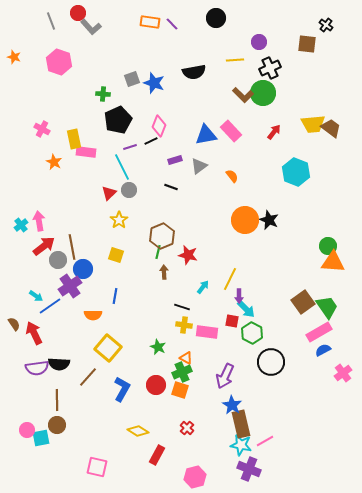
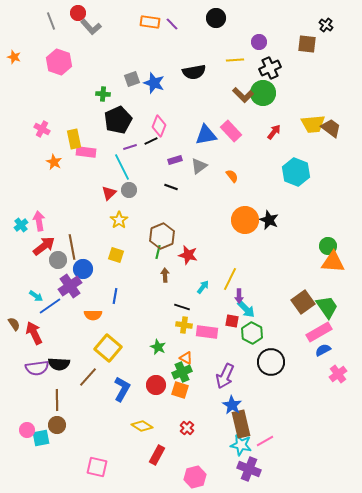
brown arrow at (164, 272): moved 1 px right, 3 px down
pink cross at (343, 373): moved 5 px left, 1 px down
yellow diamond at (138, 431): moved 4 px right, 5 px up
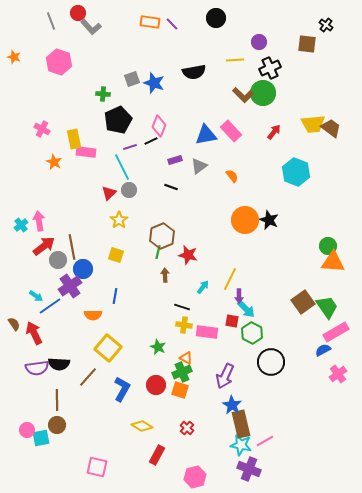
pink rectangle at (319, 332): moved 17 px right
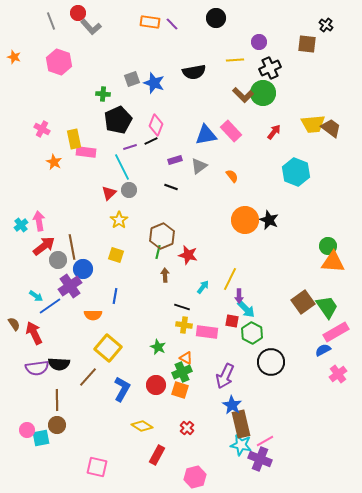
pink diamond at (159, 126): moved 3 px left, 1 px up
purple cross at (249, 469): moved 11 px right, 10 px up
